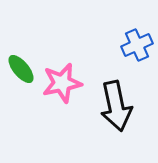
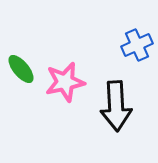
pink star: moved 3 px right, 1 px up
black arrow: rotated 9 degrees clockwise
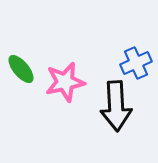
blue cross: moved 1 px left, 18 px down
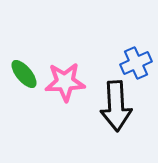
green ellipse: moved 3 px right, 5 px down
pink star: rotated 9 degrees clockwise
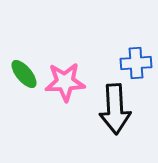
blue cross: rotated 20 degrees clockwise
black arrow: moved 1 px left, 3 px down
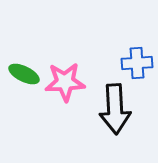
blue cross: moved 1 px right
green ellipse: rotated 24 degrees counterclockwise
